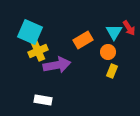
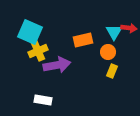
red arrow: rotated 49 degrees counterclockwise
orange rectangle: rotated 18 degrees clockwise
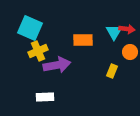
red arrow: moved 2 px left, 1 px down
cyan square: moved 4 px up
orange rectangle: rotated 12 degrees clockwise
orange circle: moved 22 px right
white rectangle: moved 2 px right, 3 px up; rotated 12 degrees counterclockwise
